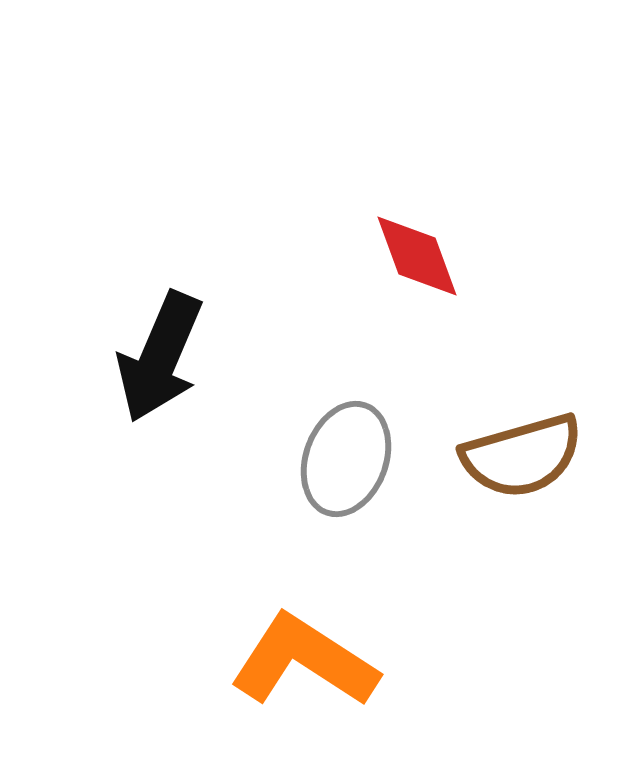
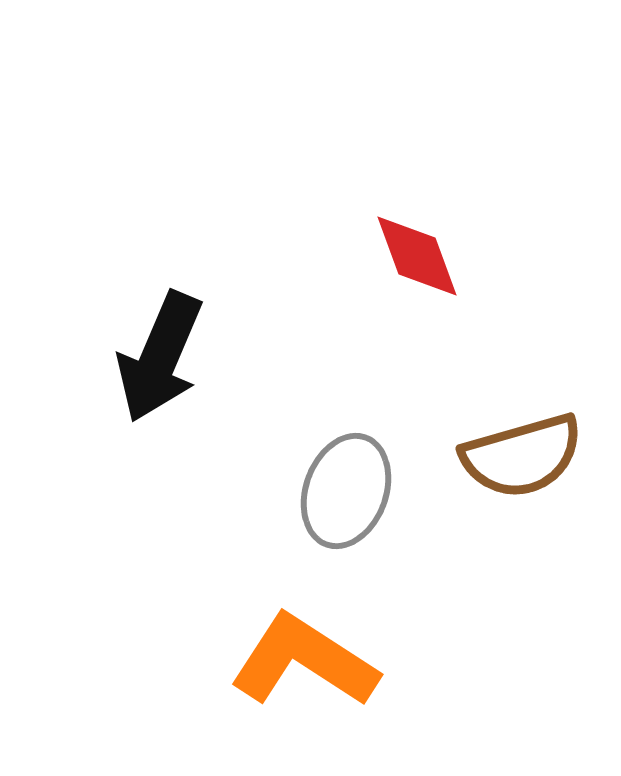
gray ellipse: moved 32 px down
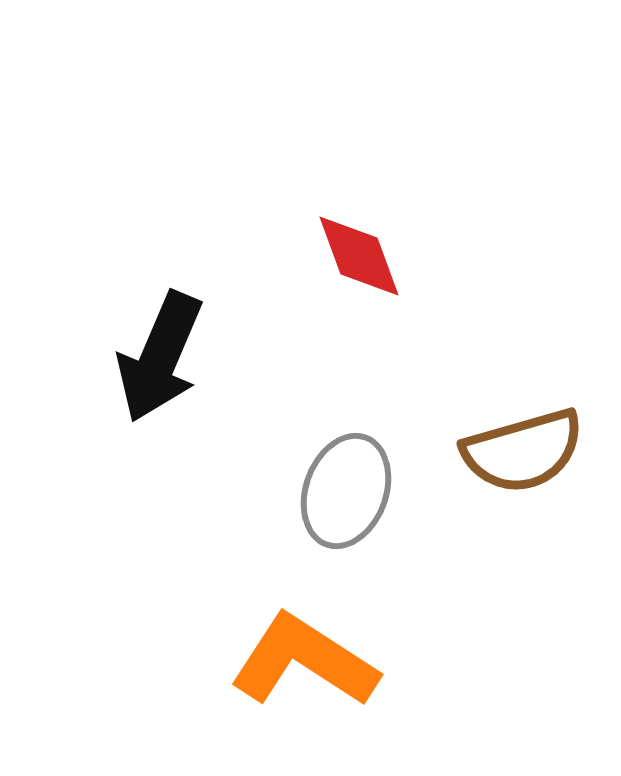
red diamond: moved 58 px left
brown semicircle: moved 1 px right, 5 px up
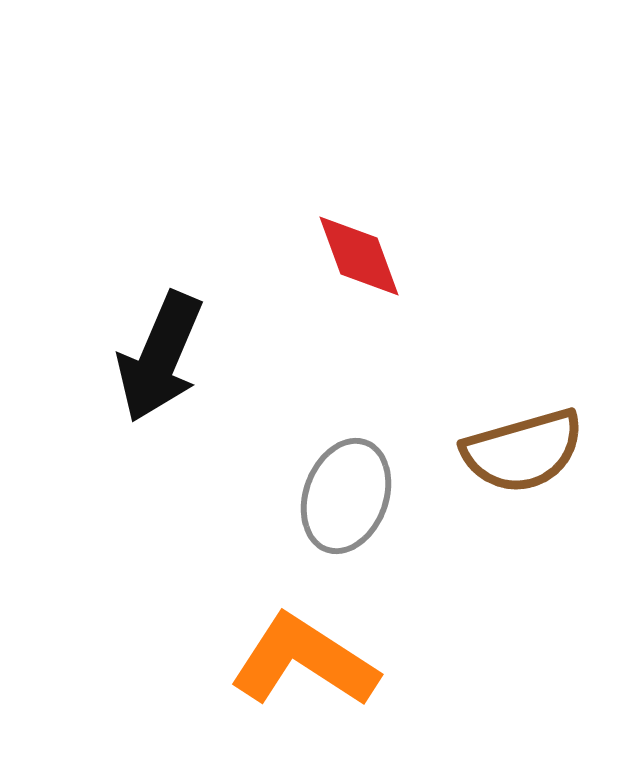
gray ellipse: moved 5 px down
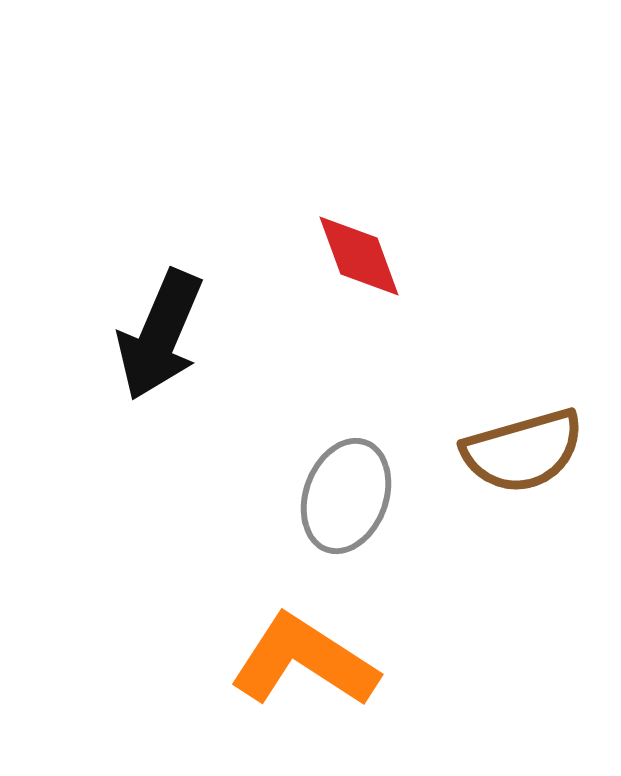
black arrow: moved 22 px up
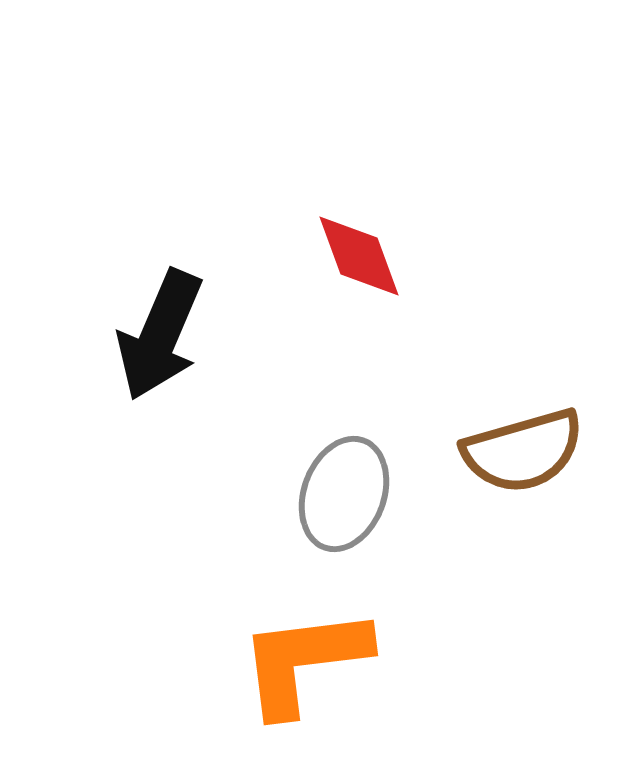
gray ellipse: moved 2 px left, 2 px up
orange L-shape: rotated 40 degrees counterclockwise
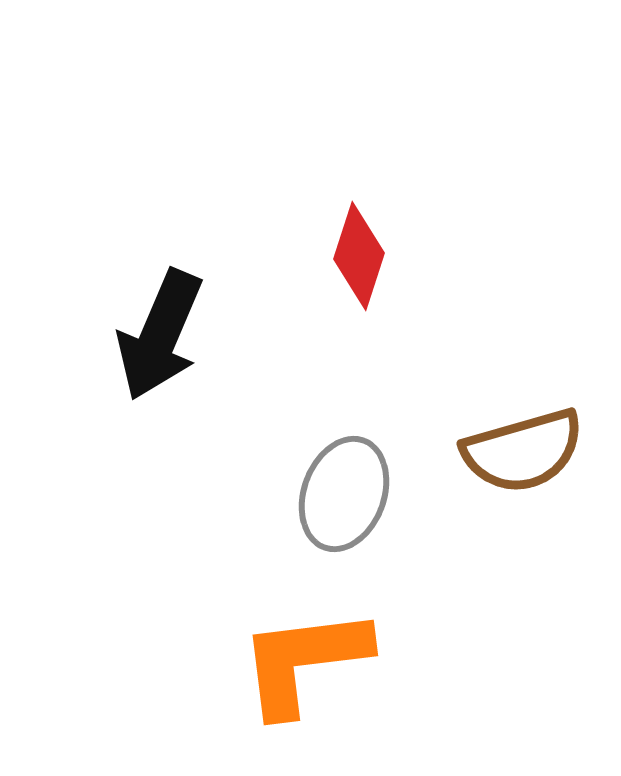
red diamond: rotated 38 degrees clockwise
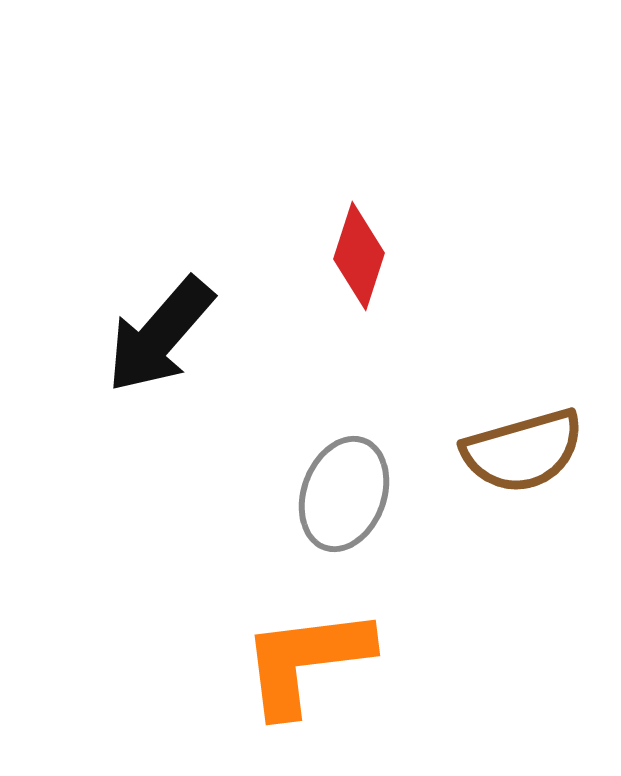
black arrow: rotated 18 degrees clockwise
orange L-shape: moved 2 px right
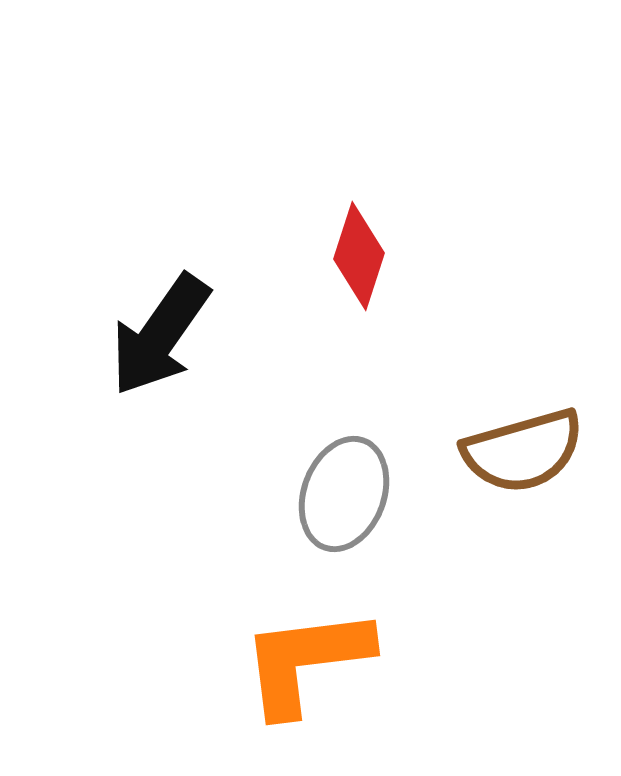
black arrow: rotated 6 degrees counterclockwise
